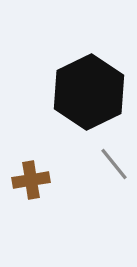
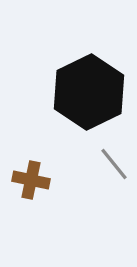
brown cross: rotated 21 degrees clockwise
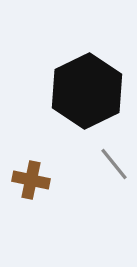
black hexagon: moved 2 px left, 1 px up
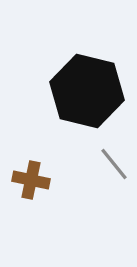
black hexagon: rotated 20 degrees counterclockwise
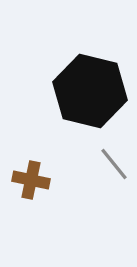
black hexagon: moved 3 px right
